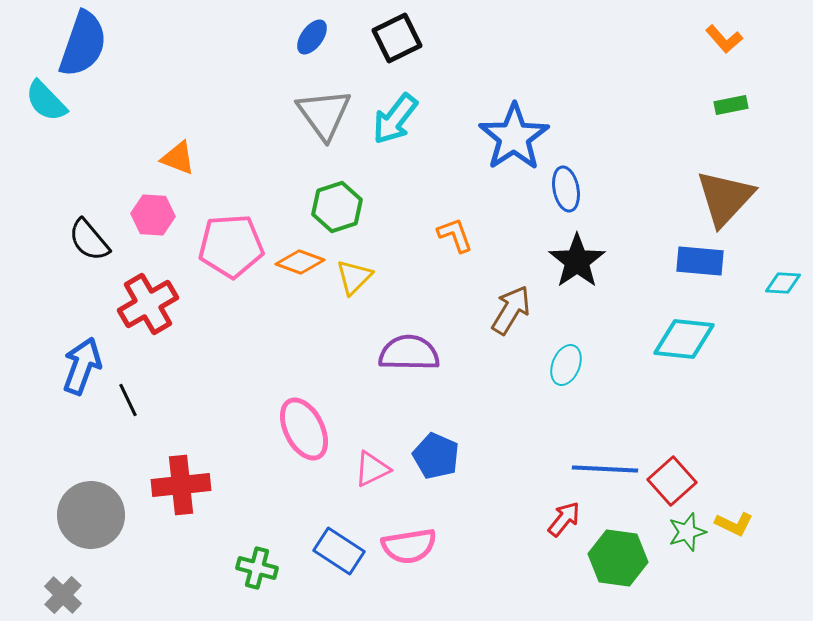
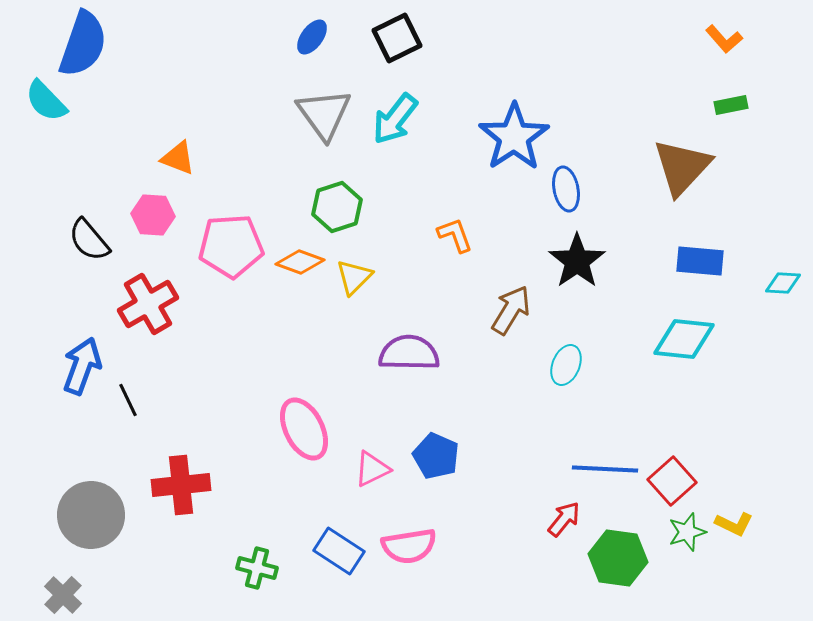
brown triangle at (725, 198): moved 43 px left, 31 px up
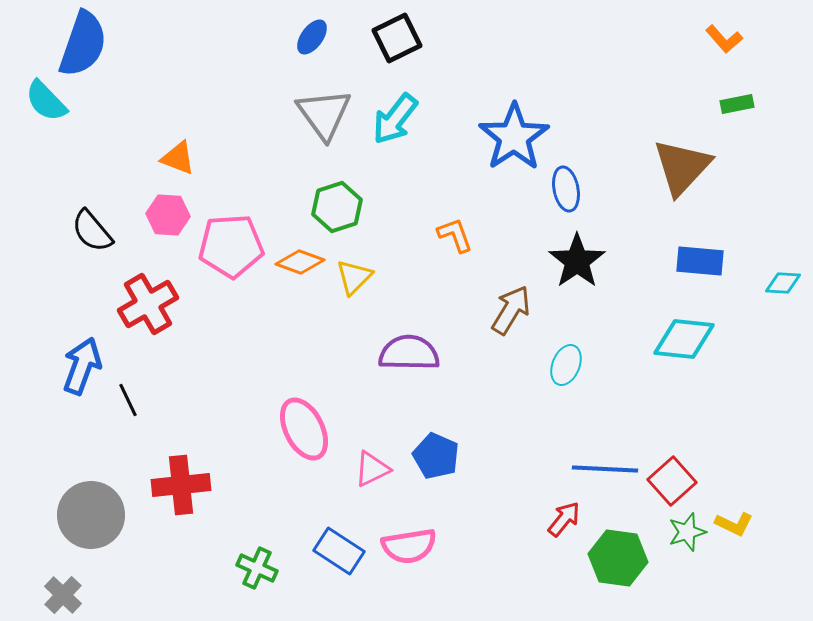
green rectangle at (731, 105): moved 6 px right, 1 px up
pink hexagon at (153, 215): moved 15 px right
black semicircle at (89, 240): moved 3 px right, 9 px up
green cross at (257, 568): rotated 9 degrees clockwise
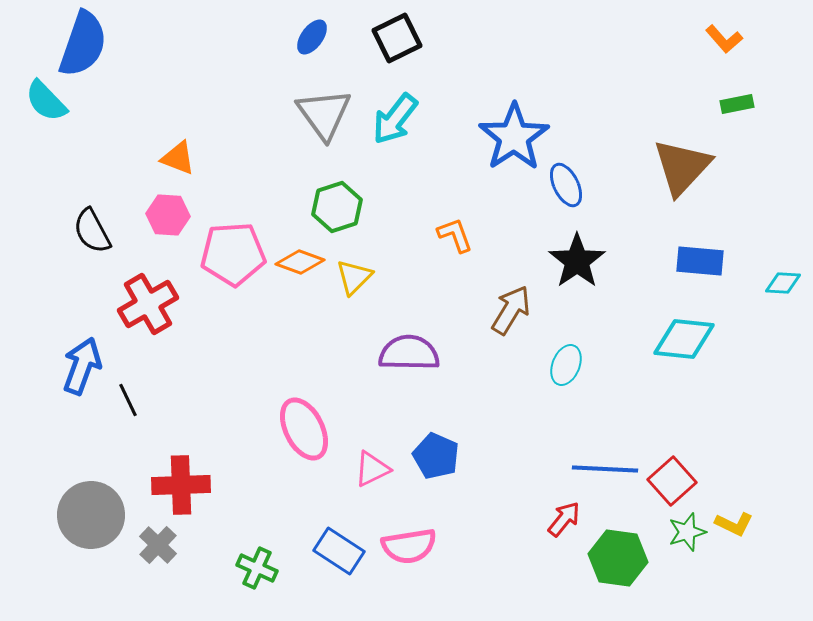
blue ellipse at (566, 189): moved 4 px up; rotated 15 degrees counterclockwise
black semicircle at (92, 231): rotated 12 degrees clockwise
pink pentagon at (231, 246): moved 2 px right, 8 px down
red cross at (181, 485): rotated 4 degrees clockwise
gray cross at (63, 595): moved 95 px right, 50 px up
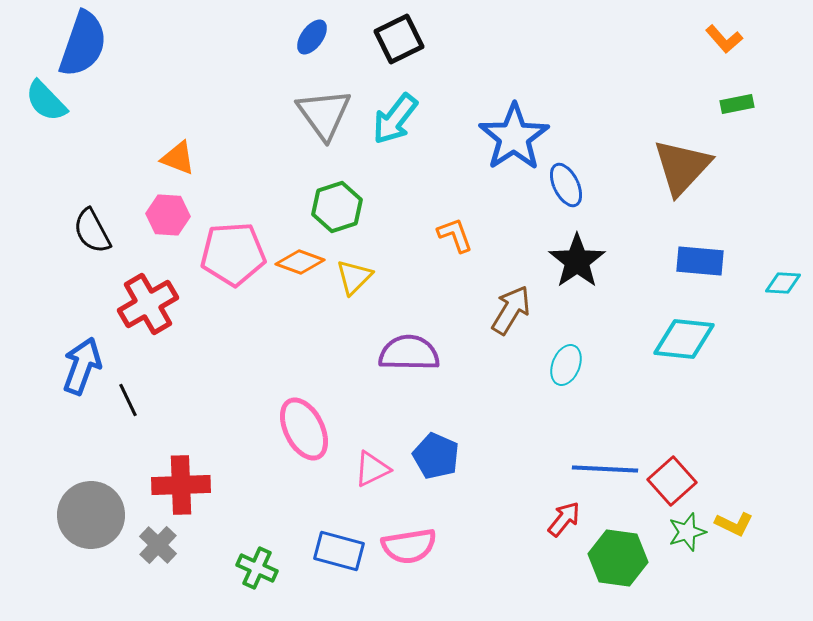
black square at (397, 38): moved 2 px right, 1 px down
blue rectangle at (339, 551): rotated 18 degrees counterclockwise
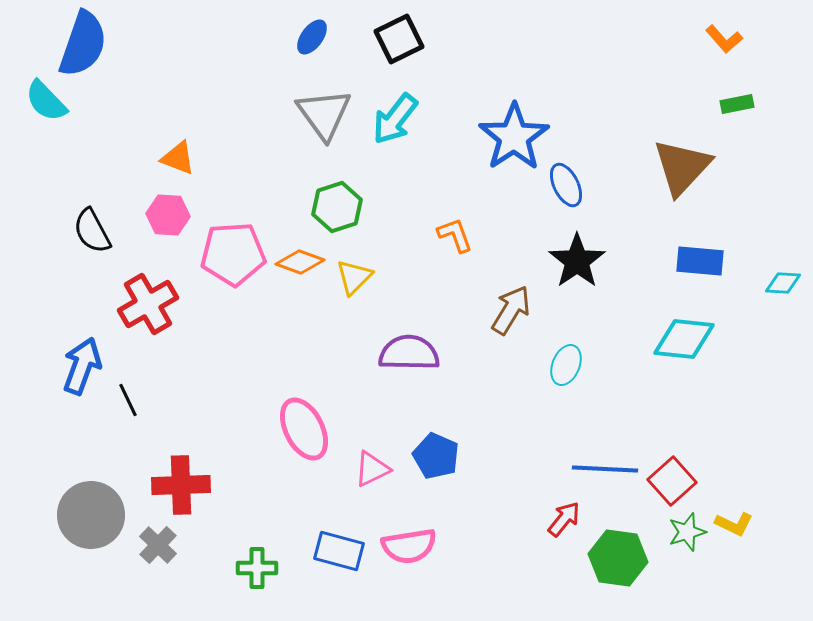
green cross at (257, 568): rotated 24 degrees counterclockwise
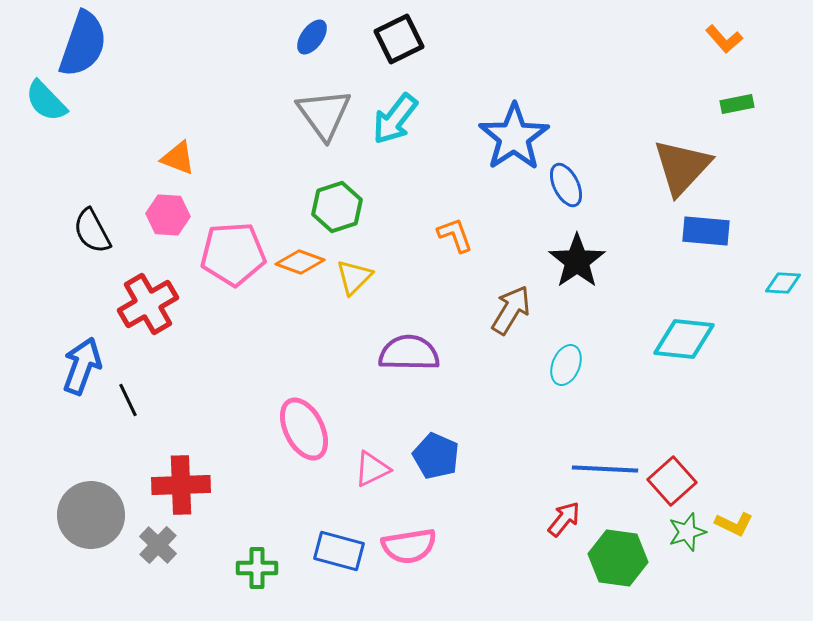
blue rectangle at (700, 261): moved 6 px right, 30 px up
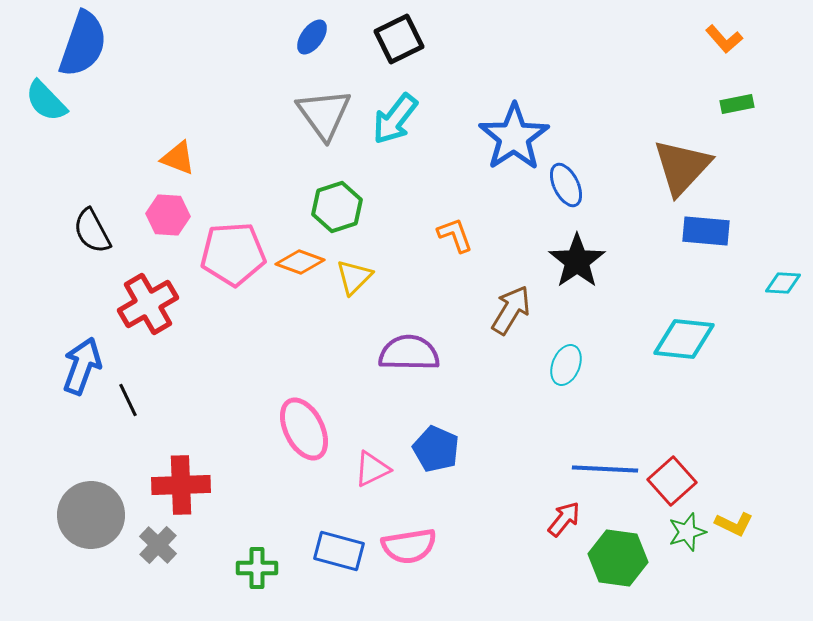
blue pentagon at (436, 456): moved 7 px up
